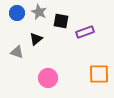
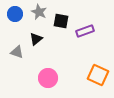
blue circle: moved 2 px left, 1 px down
purple rectangle: moved 1 px up
orange square: moved 1 px left, 1 px down; rotated 25 degrees clockwise
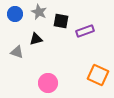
black triangle: rotated 24 degrees clockwise
pink circle: moved 5 px down
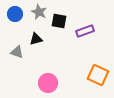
black square: moved 2 px left
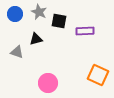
purple rectangle: rotated 18 degrees clockwise
